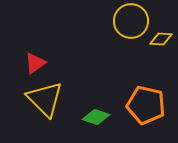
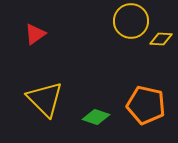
red triangle: moved 29 px up
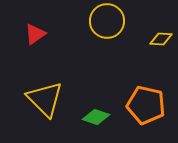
yellow circle: moved 24 px left
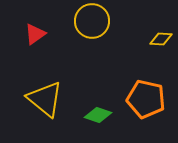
yellow circle: moved 15 px left
yellow triangle: rotated 6 degrees counterclockwise
orange pentagon: moved 6 px up
green diamond: moved 2 px right, 2 px up
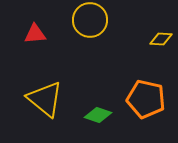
yellow circle: moved 2 px left, 1 px up
red triangle: rotated 30 degrees clockwise
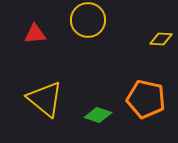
yellow circle: moved 2 px left
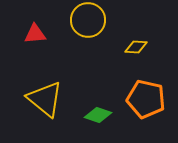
yellow diamond: moved 25 px left, 8 px down
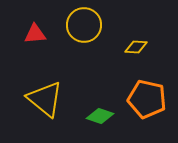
yellow circle: moved 4 px left, 5 px down
orange pentagon: moved 1 px right
green diamond: moved 2 px right, 1 px down
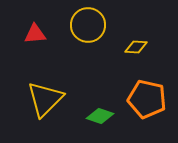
yellow circle: moved 4 px right
yellow triangle: rotated 36 degrees clockwise
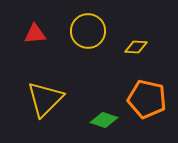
yellow circle: moved 6 px down
green diamond: moved 4 px right, 4 px down
